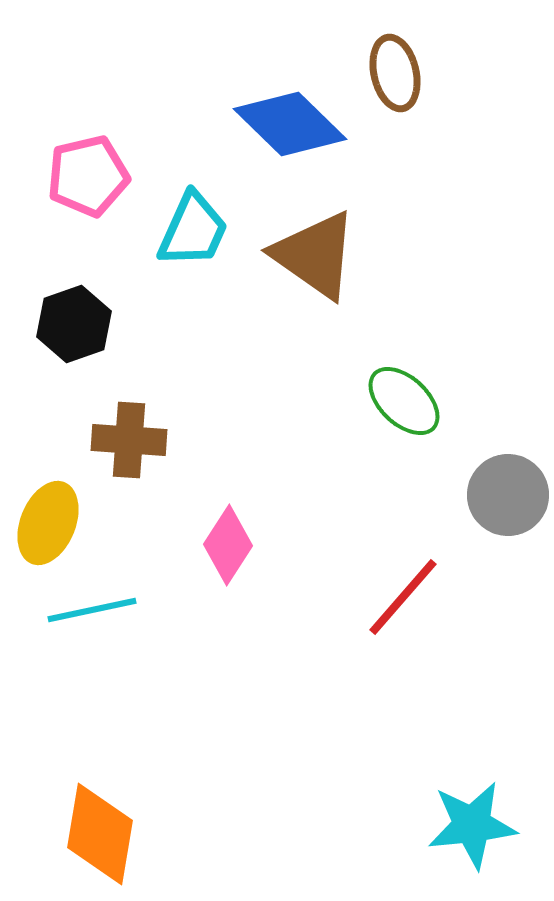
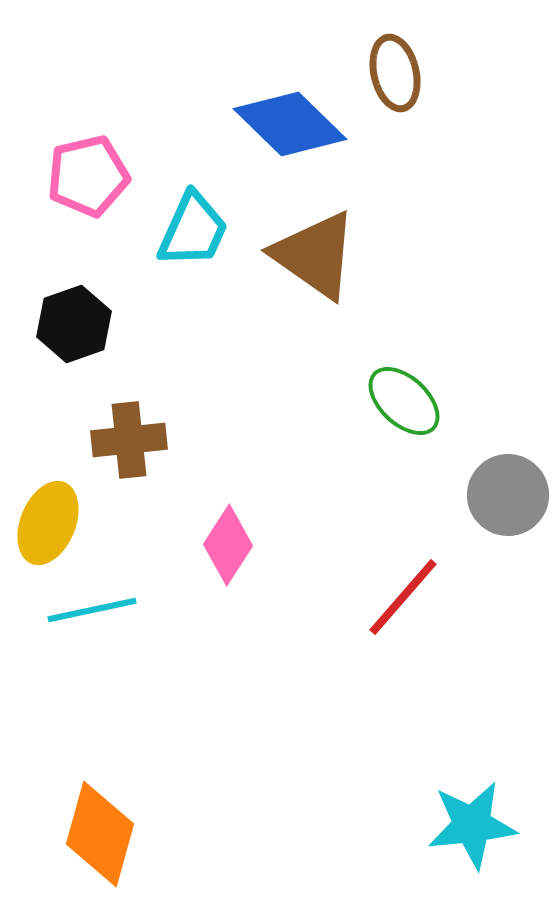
brown cross: rotated 10 degrees counterclockwise
orange diamond: rotated 6 degrees clockwise
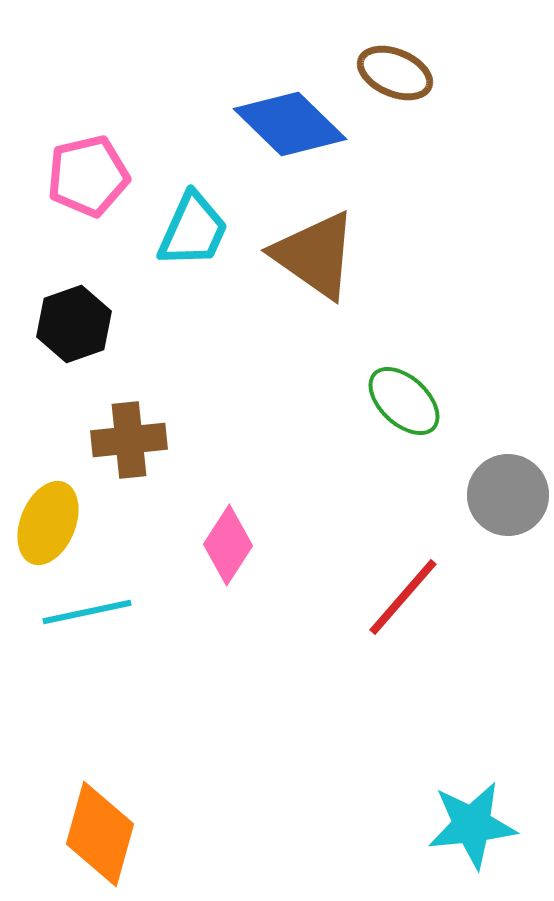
brown ellipse: rotated 54 degrees counterclockwise
cyan line: moved 5 px left, 2 px down
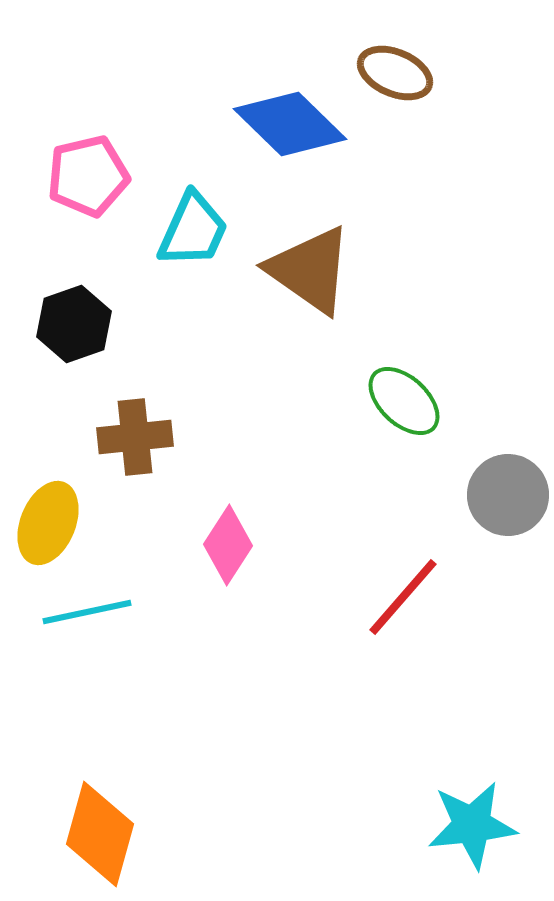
brown triangle: moved 5 px left, 15 px down
brown cross: moved 6 px right, 3 px up
